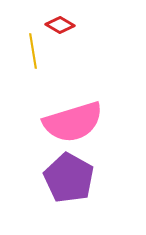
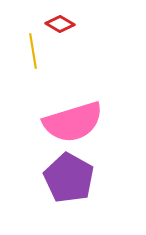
red diamond: moved 1 px up
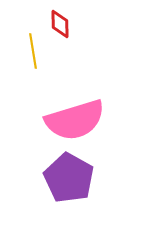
red diamond: rotated 60 degrees clockwise
pink semicircle: moved 2 px right, 2 px up
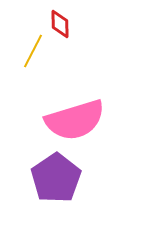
yellow line: rotated 36 degrees clockwise
purple pentagon: moved 13 px left; rotated 9 degrees clockwise
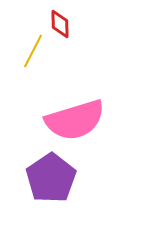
purple pentagon: moved 5 px left
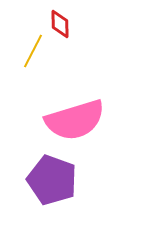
purple pentagon: moved 1 px right, 2 px down; rotated 18 degrees counterclockwise
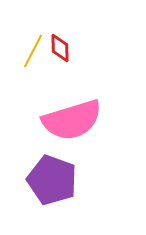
red diamond: moved 24 px down
pink semicircle: moved 3 px left
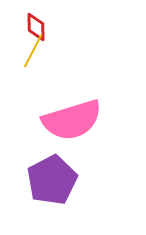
red diamond: moved 24 px left, 21 px up
purple pentagon: rotated 24 degrees clockwise
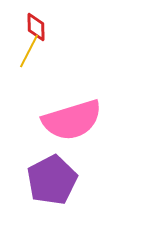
yellow line: moved 4 px left
